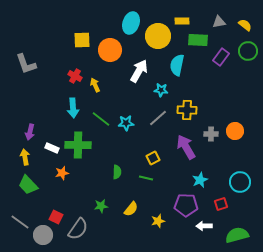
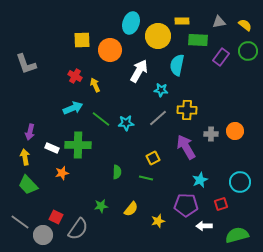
cyan arrow at (73, 108): rotated 108 degrees counterclockwise
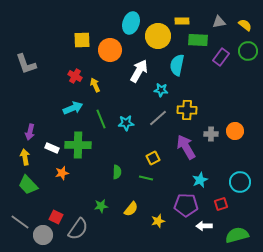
green line at (101, 119): rotated 30 degrees clockwise
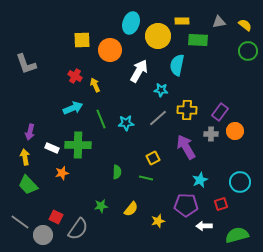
purple rectangle at (221, 57): moved 1 px left, 55 px down
